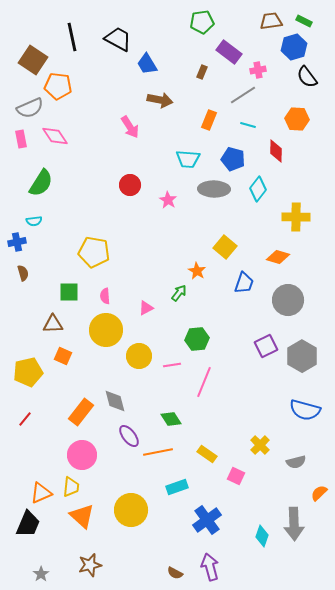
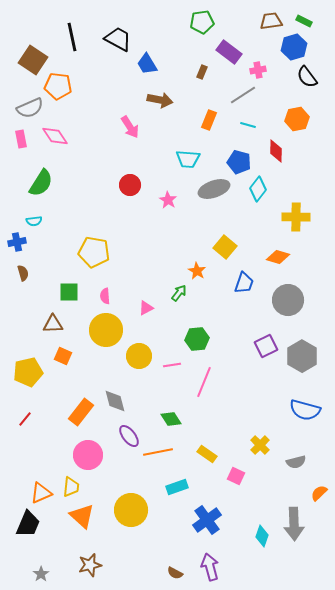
orange hexagon at (297, 119): rotated 15 degrees counterclockwise
blue pentagon at (233, 159): moved 6 px right, 3 px down
gray ellipse at (214, 189): rotated 20 degrees counterclockwise
pink circle at (82, 455): moved 6 px right
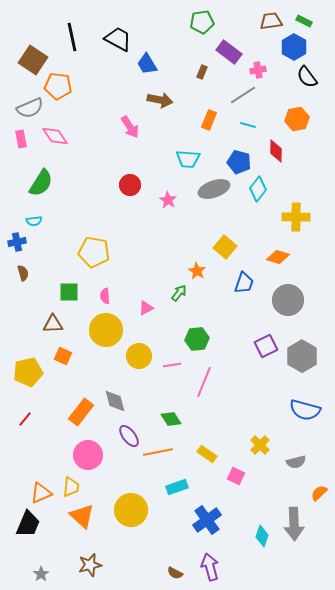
blue hexagon at (294, 47): rotated 15 degrees counterclockwise
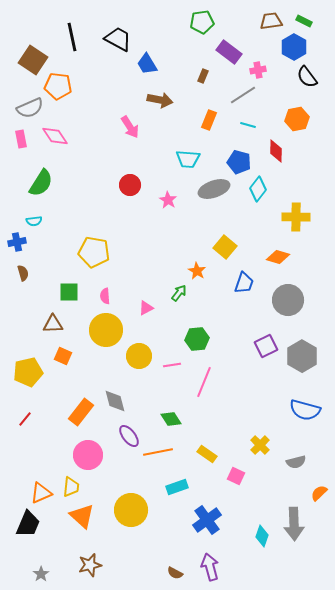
brown rectangle at (202, 72): moved 1 px right, 4 px down
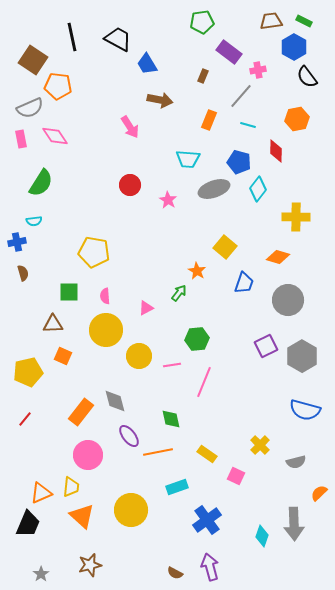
gray line at (243, 95): moved 2 px left, 1 px down; rotated 16 degrees counterclockwise
green diamond at (171, 419): rotated 20 degrees clockwise
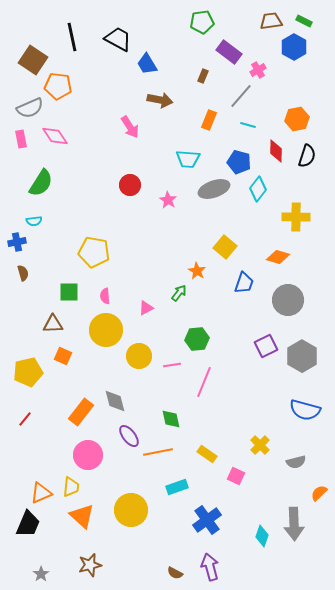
pink cross at (258, 70): rotated 21 degrees counterclockwise
black semicircle at (307, 77): moved 79 px down; rotated 125 degrees counterclockwise
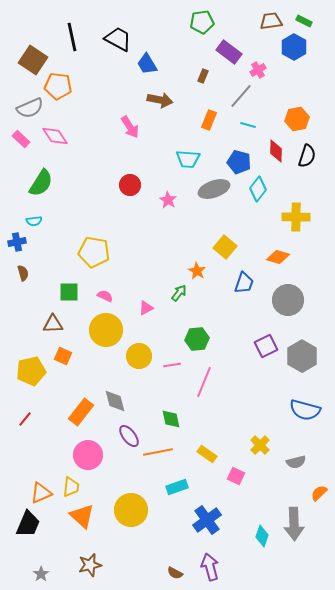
pink rectangle at (21, 139): rotated 36 degrees counterclockwise
pink semicircle at (105, 296): rotated 119 degrees clockwise
yellow pentagon at (28, 372): moved 3 px right, 1 px up
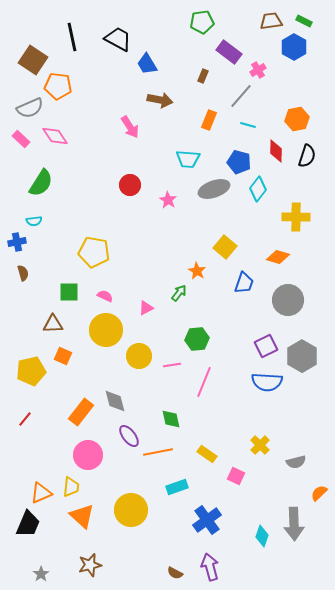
blue semicircle at (305, 410): moved 38 px left, 28 px up; rotated 12 degrees counterclockwise
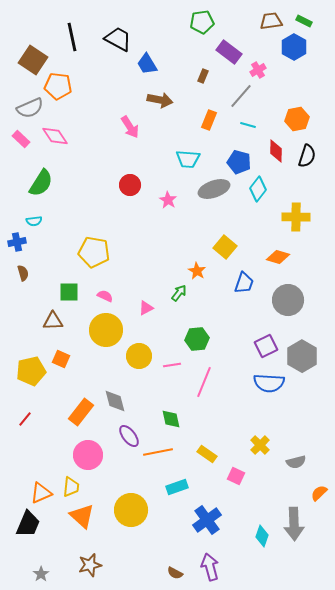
brown triangle at (53, 324): moved 3 px up
orange square at (63, 356): moved 2 px left, 3 px down
blue semicircle at (267, 382): moved 2 px right, 1 px down
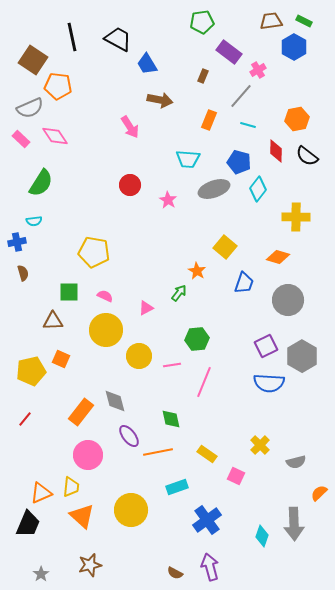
black semicircle at (307, 156): rotated 110 degrees clockwise
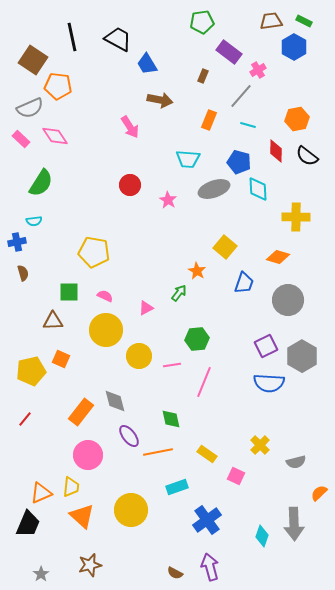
cyan diamond at (258, 189): rotated 40 degrees counterclockwise
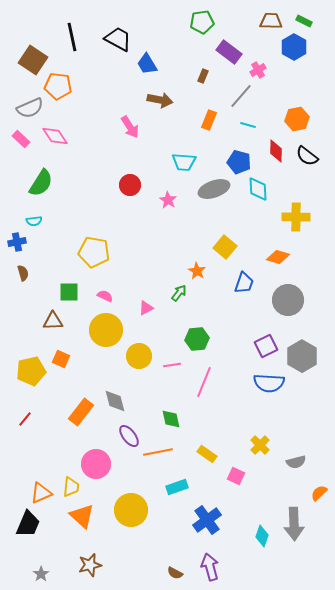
brown trapezoid at (271, 21): rotated 10 degrees clockwise
cyan trapezoid at (188, 159): moved 4 px left, 3 px down
pink circle at (88, 455): moved 8 px right, 9 px down
